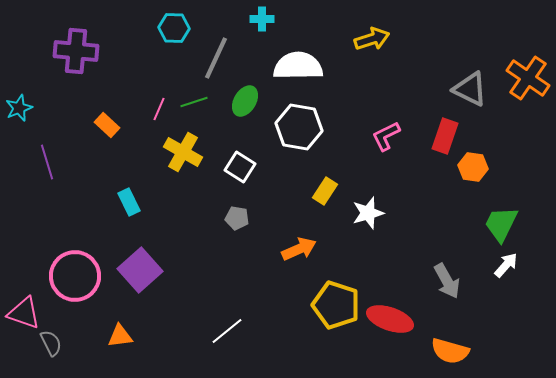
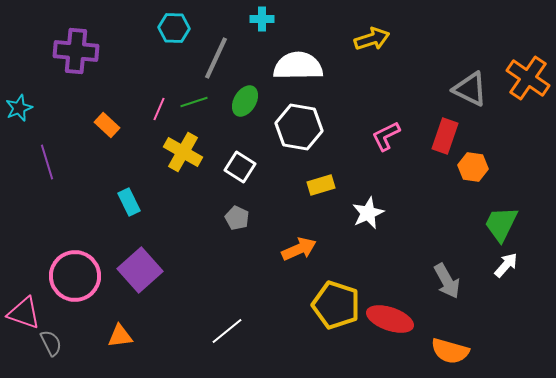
yellow rectangle: moved 4 px left, 6 px up; rotated 40 degrees clockwise
white star: rotated 8 degrees counterclockwise
gray pentagon: rotated 15 degrees clockwise
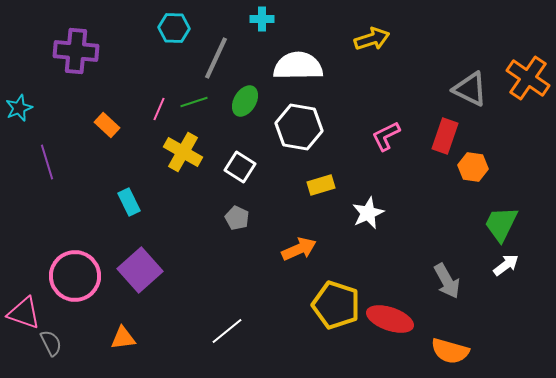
white arrow: rotated 12 degrees clockwise
orange triangle: moved 3 px right, 2 px down
